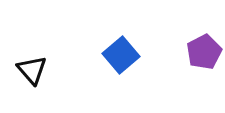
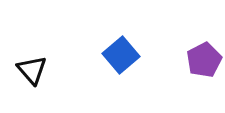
purple pentagon: moved 8 px down
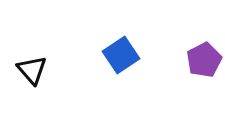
blue square: rotated 6 degrees clockwise
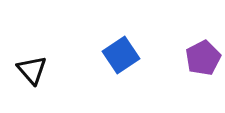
purple pentagon: moved 1 px left, 2 px up
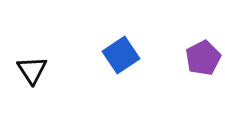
black triangle: rotated 8 degrees clockwise
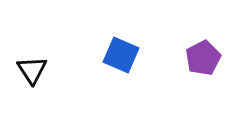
blue square: rotated 33 degrees counterclockwise
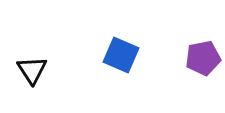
purple pentagon: rotated 16 degrees clockwise
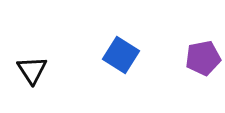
blue square: rotated 9 degrees clockwise
